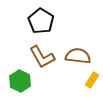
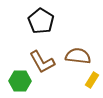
brown L-shape: moved 5 px down
green hexagon: rotated 25 degrees counterclockwise
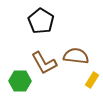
brown semicircle: moved 2 px left
brown L-shape: moved 2 px right, 1 px down
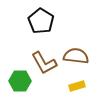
yellow rectangle: moved 15 px left, 6 px down; rotated 42 degrees clockwise
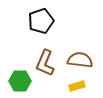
black pentagon: rotated 20 degrees clockwise
brown semicircle: moved 4 px right, 4 px down
brown L-shape: moved 1 px right; rotated 52 degrees clockwise
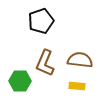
yellow rectangle: rotated 21 degrees clockwise
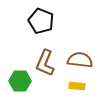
black pentagon: rotated 30 degrees counterclockwise
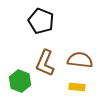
green hexagon: rotated 20 degrees clockwise
yellow rectangle: moved 1 px down
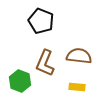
brown semicircle: moved 1 px left, 4 px up
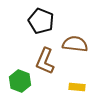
brown semicircle: moved 4 px left, 12 px up
brown L-shape: moved 2 px up
